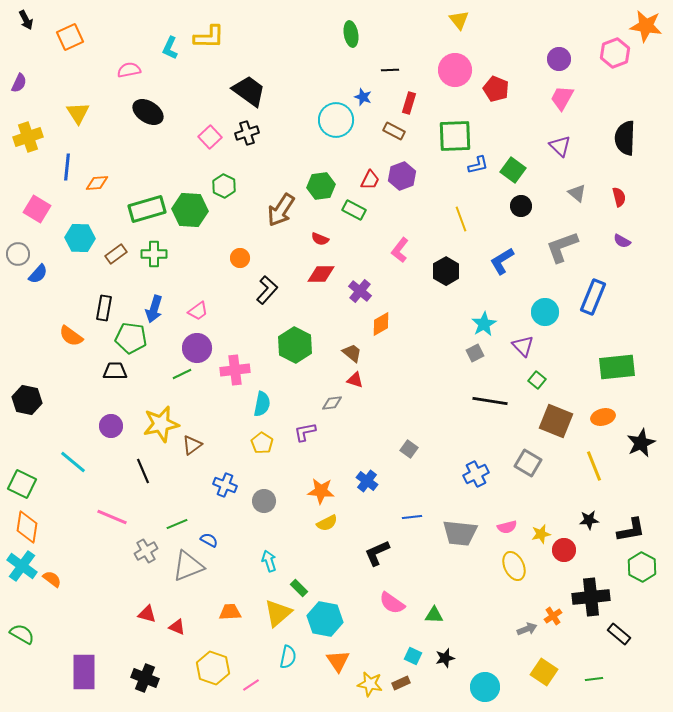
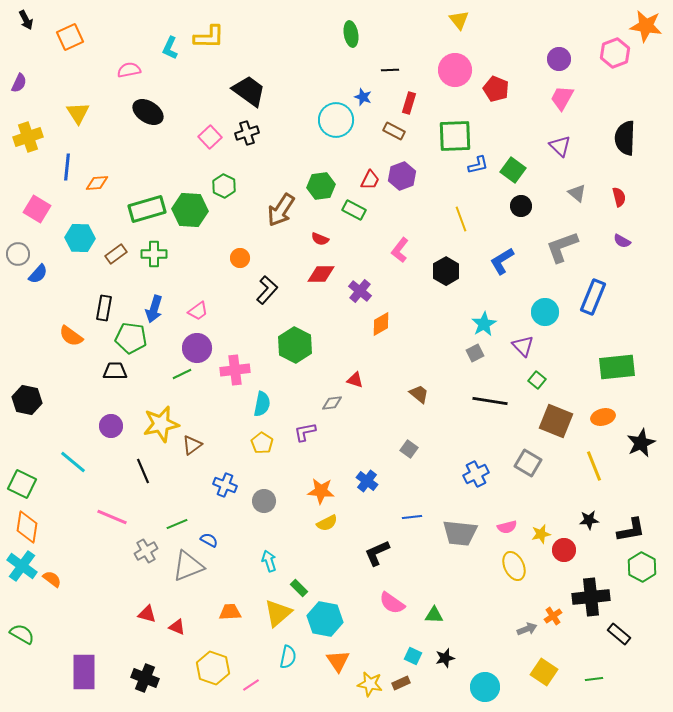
brown trapezoid at (352, 353): moved 67 px right, 41 px down
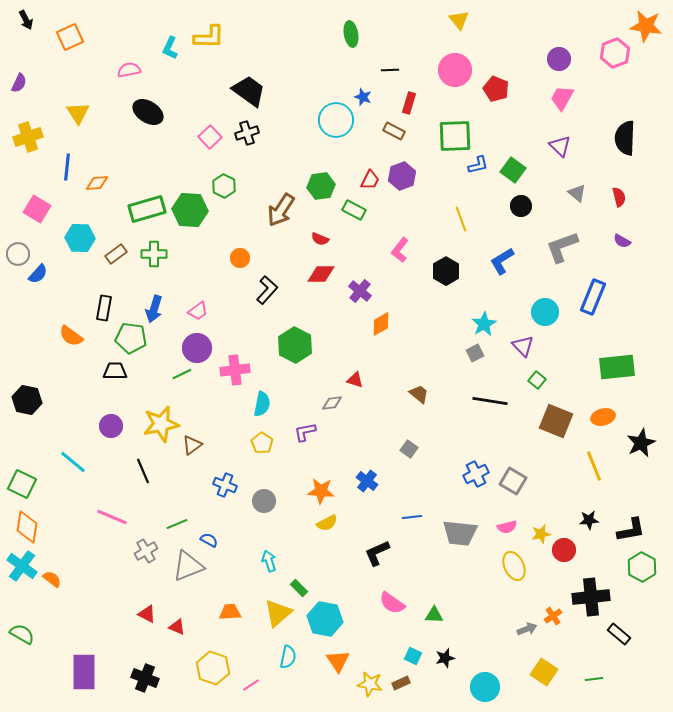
gray square at (528, 463): moved 15 px left, 18 px down
red triangle at (147, 614): rotated 12 degrees clockwise
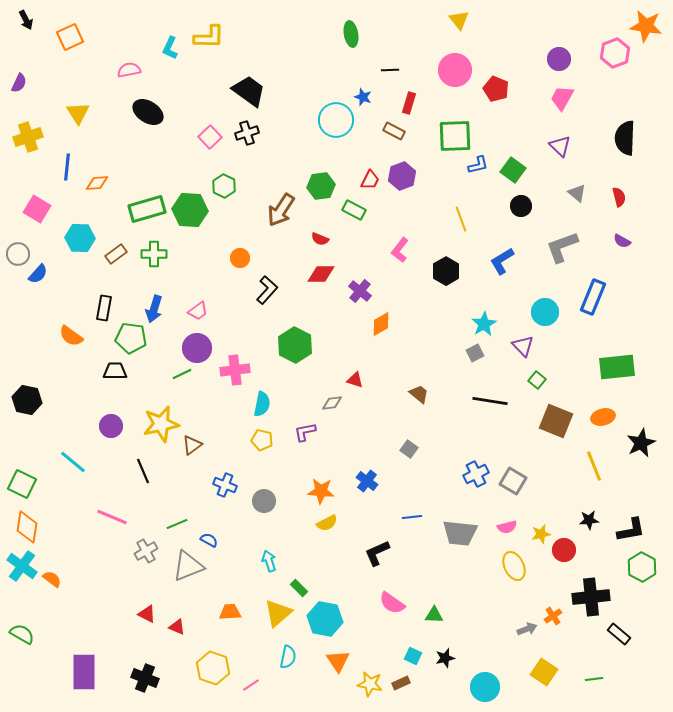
yellow pentagon at (262, 443): moved 3 px up; rotated 20 degrees counterclockwise
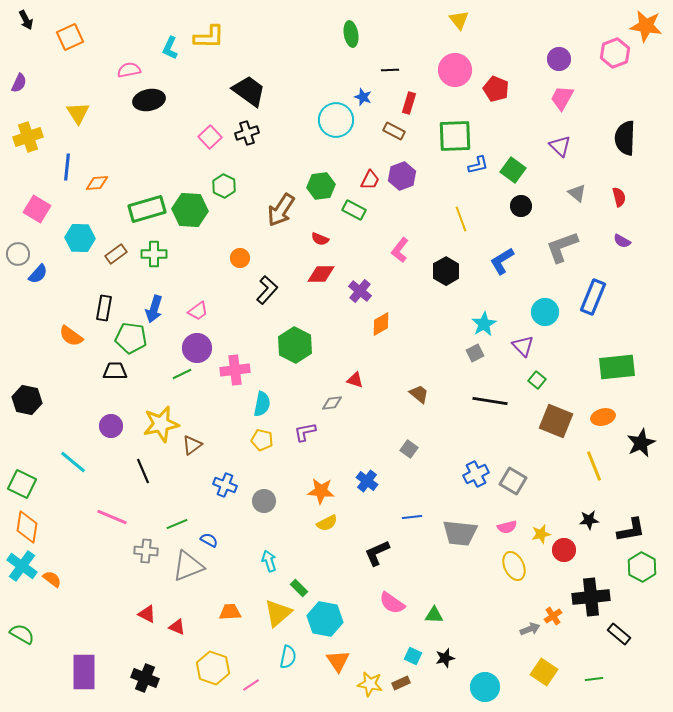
black ellipse at (148, 112): moved 1 px right, 12 px up; rotated 44 degrees counterclockwise
gray cross at (146, 551): rotated 35 degrees clockwise
gray arrow at (527, 629): moved 3 px right
